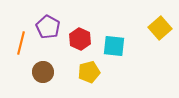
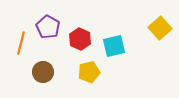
cyan square: rotated 20 degrees counterclockwise
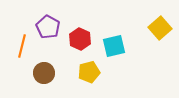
orange line: moved 1 px right, 3 px down
brown circle: moved 1 px right, 1 px down
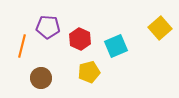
purple pentagon: rotated 25 degrees counterclockwise
cyan square: moved 2 px right; rotated 10 degrees counterclockwise
brown circle: moved 3 px left, 5 px down
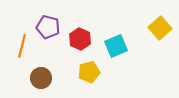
purple pentagon: rotated 10 degrees clockwise
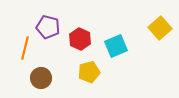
orange line: moved 3 px right, 2 px down
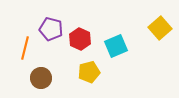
purple pentagon: moved 3 px right, 2 px down
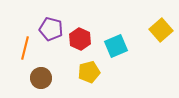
yellow square: moved 1 px right, 2 px down
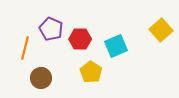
purple pentagon: rotated 10 degrees clockwise
red hexagon: rotated 25 degrees counterclockwise
yellow pentagon: moved 2 px right; rotated 25 degrees counterclockwise
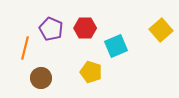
red hexagon: moved 5 px right, 11 px up
yellow pentagon: rotated 15 degrees counterclockwise
